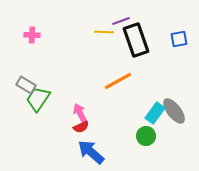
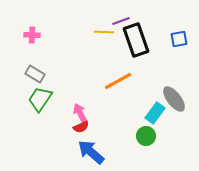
gray rectangle: moved 9 px right, 11 px up
green trapezoid: moved 2 px right
gray ellipse: moved 12 px up
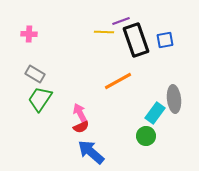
pink cross: moved 3 px left, 1 px up
blue square: moved 14 px left, 1 px down
gray ellipse: rotated 32 degrees clockwise
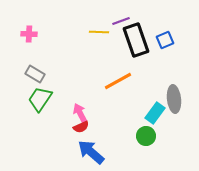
yellow line: moved 5 px left
blue square: rotated 12 degrees counterclockwise
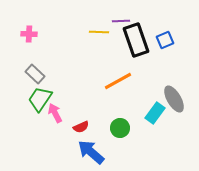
purple line: rotated 18 degrees clockwise
gray rectangle: rotated 12 degrees clockwise
gray ellipse: rotated 24 degrees counterclockwise
pink arrow: moved 25 px left
green circle: moved 26 px left, 8 px up
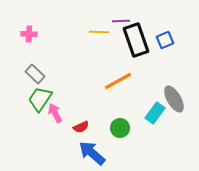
blue arrow: moved 1 px right, 1 px down
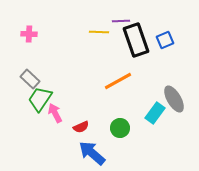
gray rectangle: moved 5 px left, 5 px down
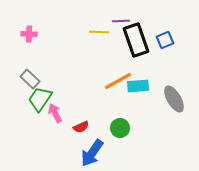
cyan rectangle: moved 17 px left, 27 px up; rotated 50 degrees clockwise
blue arrow: rotated 96 degrees counterclockwise
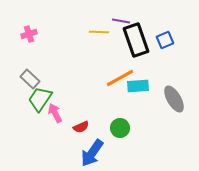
purple line: rotated 12 degrees clockwise
pink cross: rotated 21 degrees counterclockwise
orange line: moved 2 px right, 3 px up
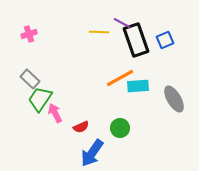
purple line: moved 1 px right, 2 px down; rotated 18 degrees clockwise
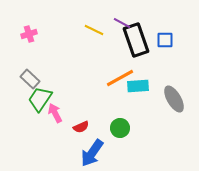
yellow line: moved 5 px left, 2 px up; rotated 24 degrees clockwise
blue square: rotated 24 degrees clockwise
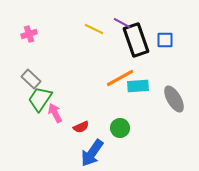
yellow line: moved 1 px up
gray rectangle: moved 1 px right
